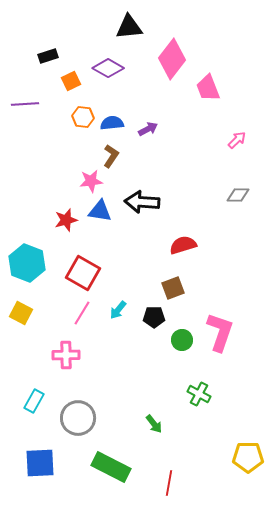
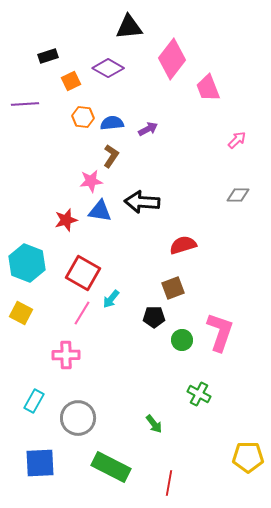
cyan arrow: moved 7 px left, 11 px up
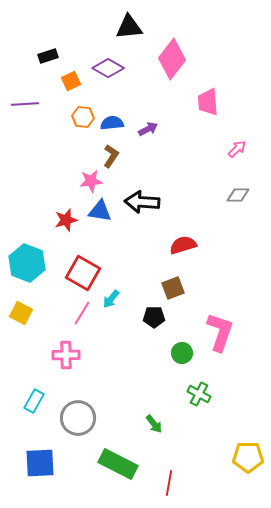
pink trapezoid: moved 14 px down; rotated 16 degrees clockwise
pink arrow: moved 9 px down
green circle: moved 13 px down
green rectangle: moved 7 px right, 3 px up
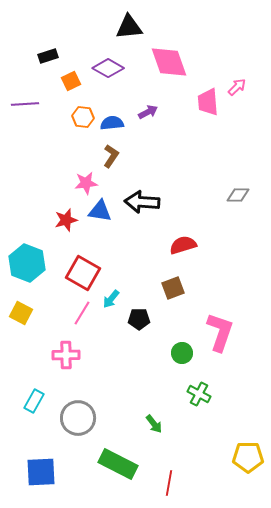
pink diamond: moved 3 px left, 3 px down; rotated 57 degrees counterclockwise
purple arrow: moved 17 px up
pink arrow: moved 62 px up
pink star: moved 5 px left, 2 px down
black pentagon: moved 15 px left, 2 px down
blue square: moved 1 px right, 9 px down
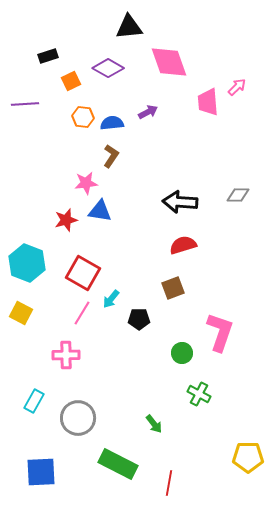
black arrow: moved 38 px right
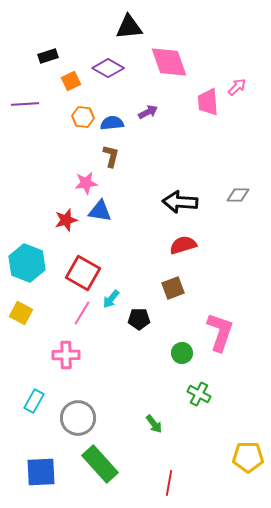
brown L-shape: rotated 20 degrees counterclockwise
green rectangle: moved 18 px left; rotated 21 degrees clockwise
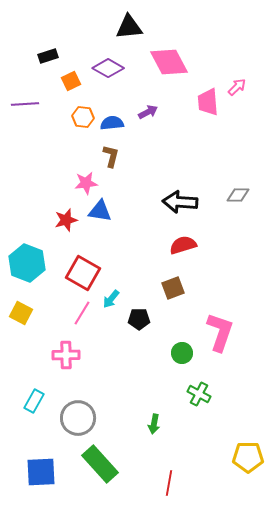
pink diamond: rotated 9 degrees counterclockwise
green arrow: rotated 48 degrees clockwise
